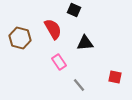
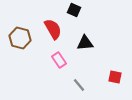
pink rectangle: moved 2 px up
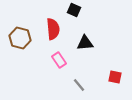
red semicircle: rotated 25 degrees clockwise
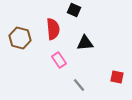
red square: moved 2 px right
